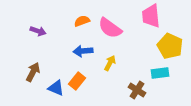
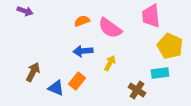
purple arrow: moved 13 px left, 20 px up
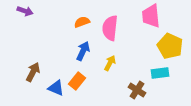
orange semicircle: moved 1 px down
pink semicircle: rotated 60 degrees clockwise
blue arrow: rotated 120 degrees clockwise
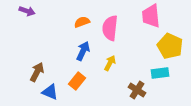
purple arrow: moved 2 px right
brown arrow: moved 4 px right
blue triangle: moved 6 px left, 4 px down
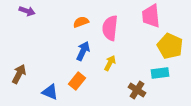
orange semicircle: moved 1 px left
brown arrow: moved 18 px left, 2 px down
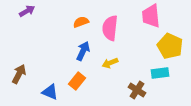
purple arrow: rotated 49 degrees counterclockwise
yellow arrow: rotated 140 degrees counterclockwise
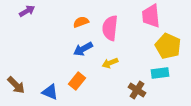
yellow pentagon: moved 2 px left
blue arrow: moved 2 px up; rotated 144 degrees counterclockwise
brown arrow: moved 3 px left, 11 px down; rotated 108 degrees clockwise
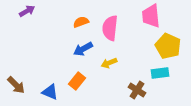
yellow arrow: moved 1 px left
